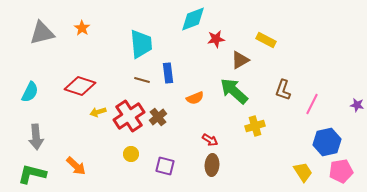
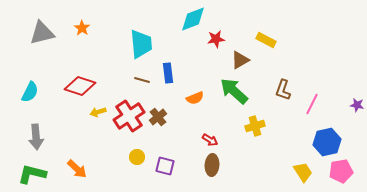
yellow circle: moved 6 px right, 3 px down
orange arrow: moved 1 px right, 3 px down
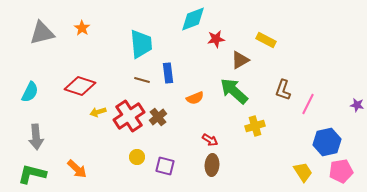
pink line: moved 4 px left
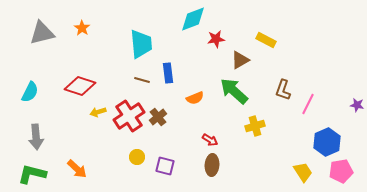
blue hexagon: rotated 12 degrees counterclockwise
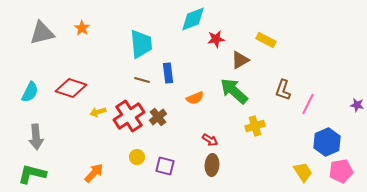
red diamond: moved 9 px left, 2 px down
orange arrow: moved 17 px right, 4 px down; rotated 90 degrees counterclockwise
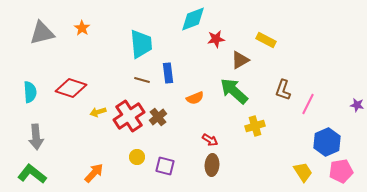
cyan semicircle: rotated 30 degrees counterclockwise
green L-shape: rotated 24 degrees clockwise
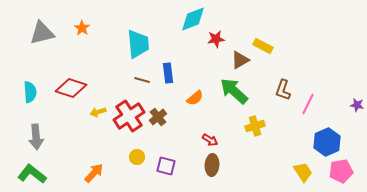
yellow rectangle: moved 3 px left, 6 px down
cyan trapezoid: moved 3 px left
orange semicircle: rotated 18 degrees counterclockwise
purple square: moved 1 px right
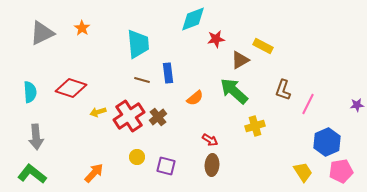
gray triangle: rotated 12 degrees counterclockwise
purple star: rotated 16 degrees counterclockwise
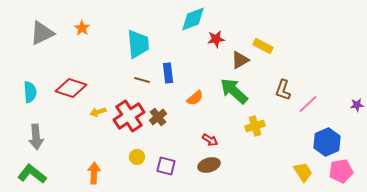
pink line: rotated 20 degrees clockwise
brown ellipse: moved 3 px left; rotated 70 degrees clockwise
orange arrow: rotated 40 degrees counterclockwise
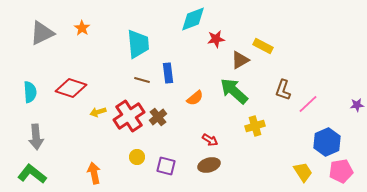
orange arrow: rotated 15 degrees counterclockwise
